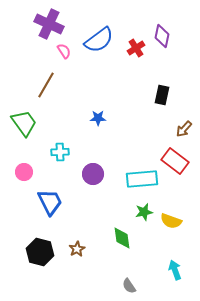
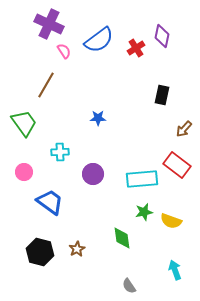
red rectangle: moved 2 px right, 4 px down
blue trapezoid: rotated 28 degrees counterclockwise
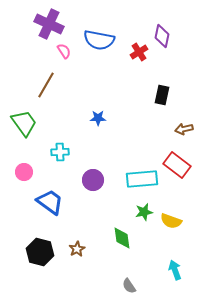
blue semicircle: rotated 48 degrees clockwise
red cross: moved 3 px right, 4 px down
brown arrow: rotated 36 degrees clockwise
purple circle: moved 6 px down
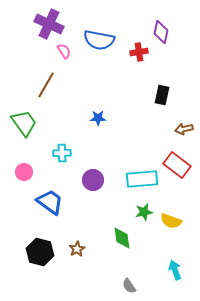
purple diamond: moved 1 px left, 4 px up
red cross: rotated 24 degrees clockwise
cyan cross: moved 2 px right, 1 px down
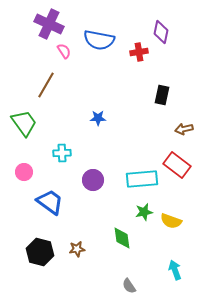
brown star: rotated 21 degrees clockwise
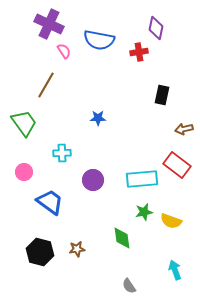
purple diamond: moved 5 px left, 4 px up
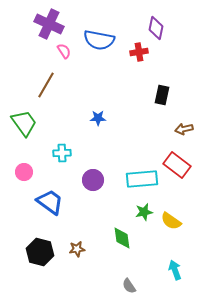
yellow semicircle: rotated 15 degrees clockwise
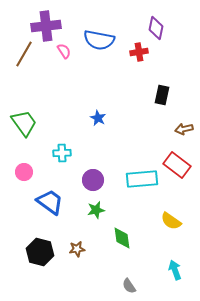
purple cross: moved 3 px left, 2 px down; rotated 32 degrees counterclockwise
brown line: moved 22 px left, 31 px up
blue star: rotated 28 degrees clockwise
green star: moved 48 px left, 2 px up
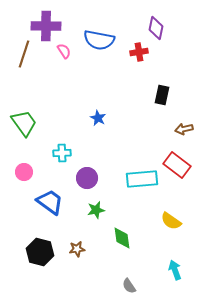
purple cross: rotated 8 degrees clockwise
brown line: rotated 12 degrees counterclockwise
purple circle: moved 6 px left, 2 px up
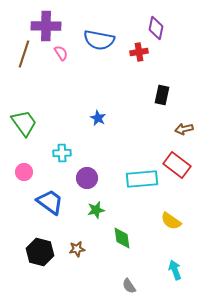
pink semicircle: moved 3 px left, 2 px down
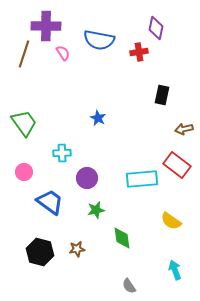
pink semicircle: moved 2 px right
